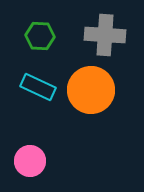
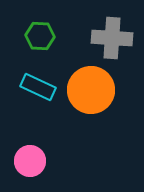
gray cross: moved 7 px right, 3 px down
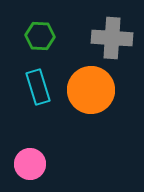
cyan rectangle: rotated 48 degrees clockwise
pink circle: moved 3 px down
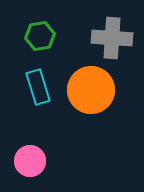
green hexagon: rotated 12 degrees counterclockwise
pink circle: moved 3 px up
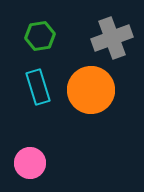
gray cross: rotated 24 degrees counterclockwise
pink circle: moved 2 px down
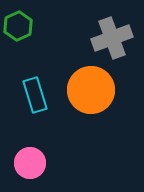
green hexagon: moved 22 px left, 10 px up; rotated 16 degrees counterclockwise
cyan rectangle: moved 3 px left, 8 px down
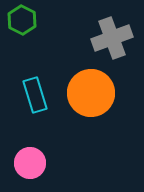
green hexagon: moved 4 px right, 6 px up; rotated 8 degrees counterclockwise
orange circle: moved 3 px down
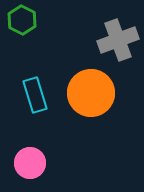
gray cross: moved 6 px right, 2 px down
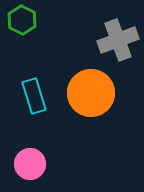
cyan rectangle: moved 1 px left, 1 px down
pink circle: moved 1 px down
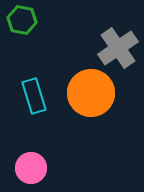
green hexagon: rotated 16 degrees counterclockwise
gray cross: moved 8 px down; rotated 15 degrees counterclockwise
pink circle: moved 1 px right, 4 px down
